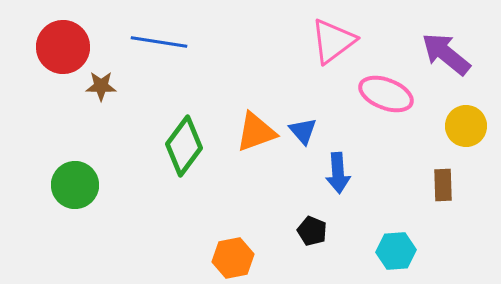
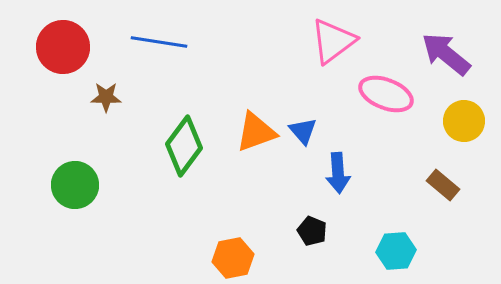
brown star: moved 5 px right, 11 px down
yellow circle: moved 2 px left, 5 px up
brown rectangle: rotated 48 degrees counterclockwise
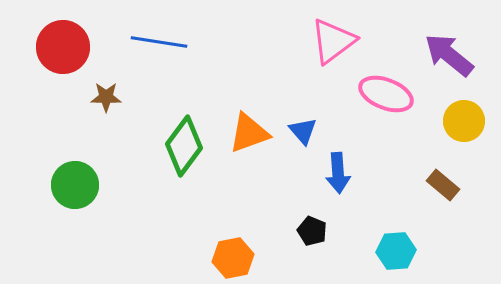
purple arrow: moved 3 px right, 1 px down
orange triangle: moved 7 px left, 1 px down
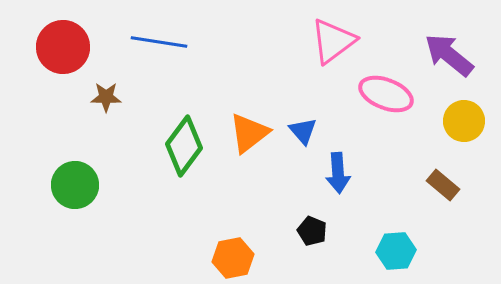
orange triangle: rotated 18 degrees counterclockwise
